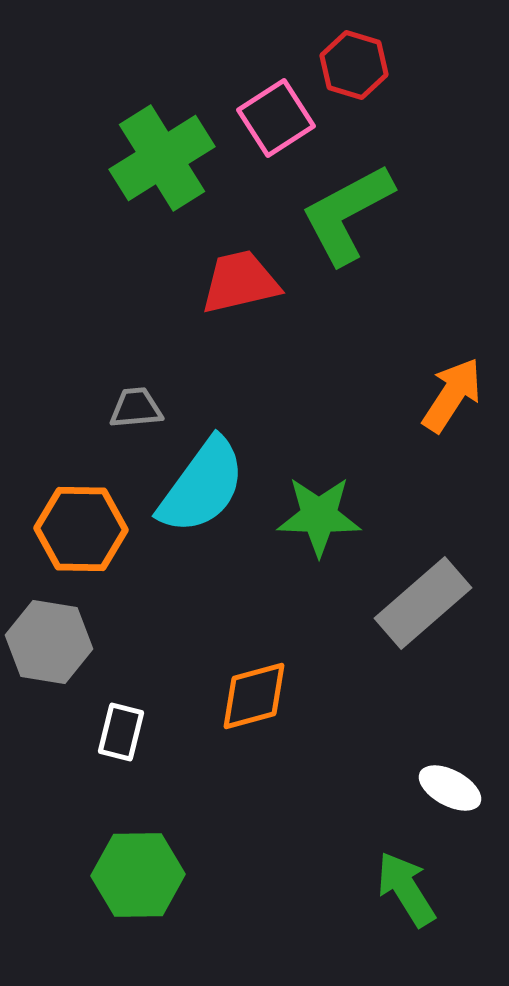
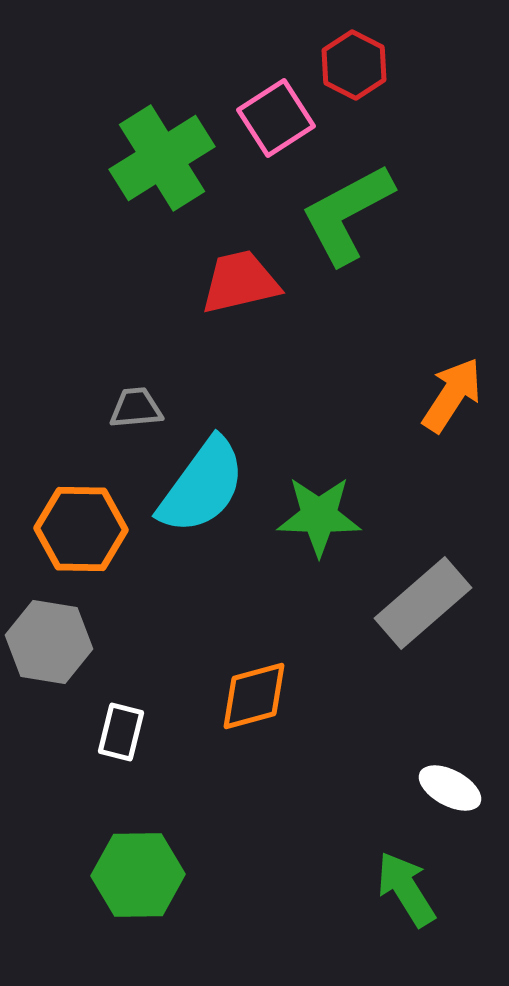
red hexagon: rotated 10 degrees clockwise
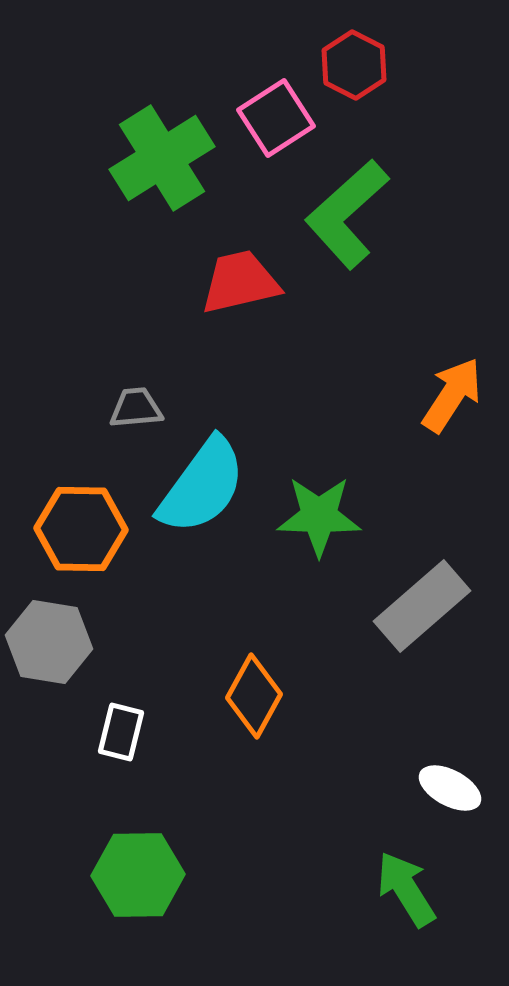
green L-shape: rotated 14 degrees counterclockwise
gray rectangle: moved 1 px left, 3 px down
orange diamond: rotated 46 degrees counterclockwise
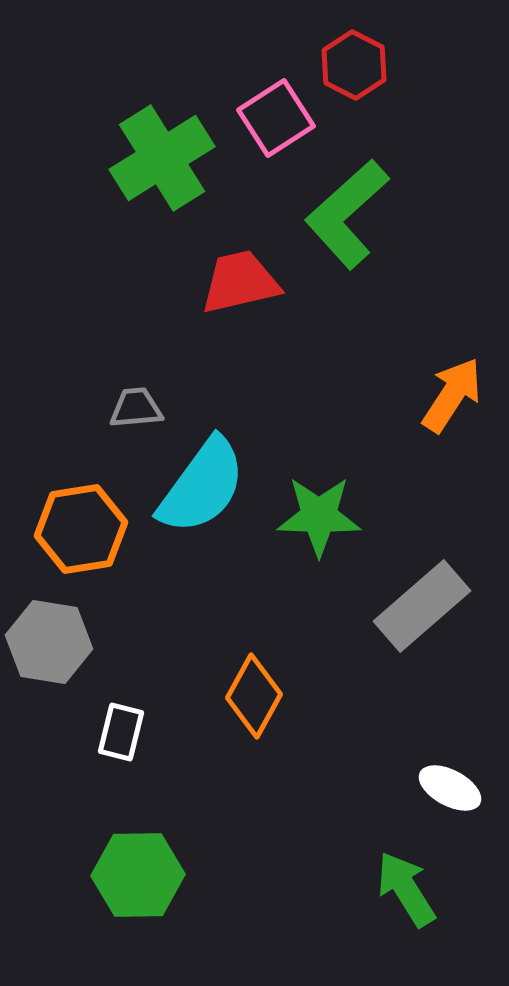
orange hexagon: rotated 10 degrees counterclockwise
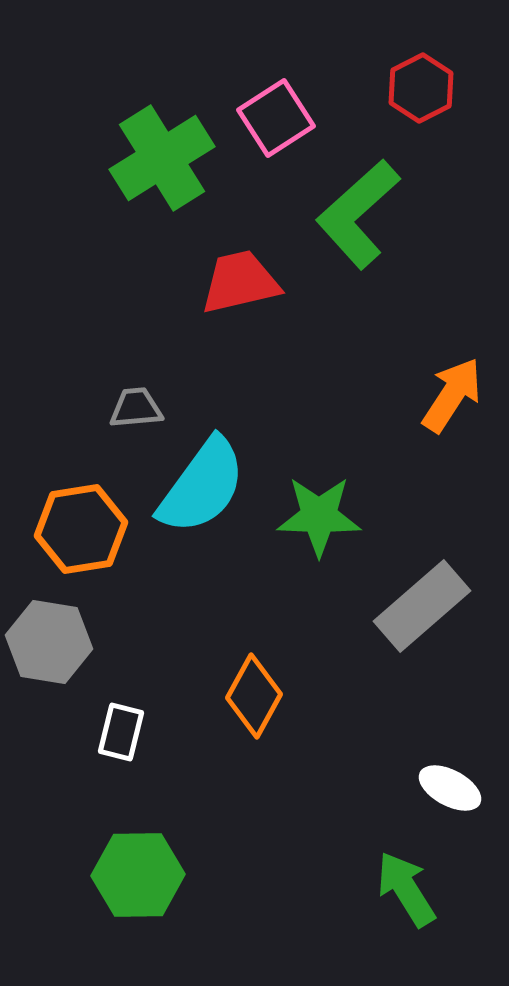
red hexagon: moved 67 px right, 23 px down; rotated 6 degrees clockwise
green L-shape: moved 11 px right
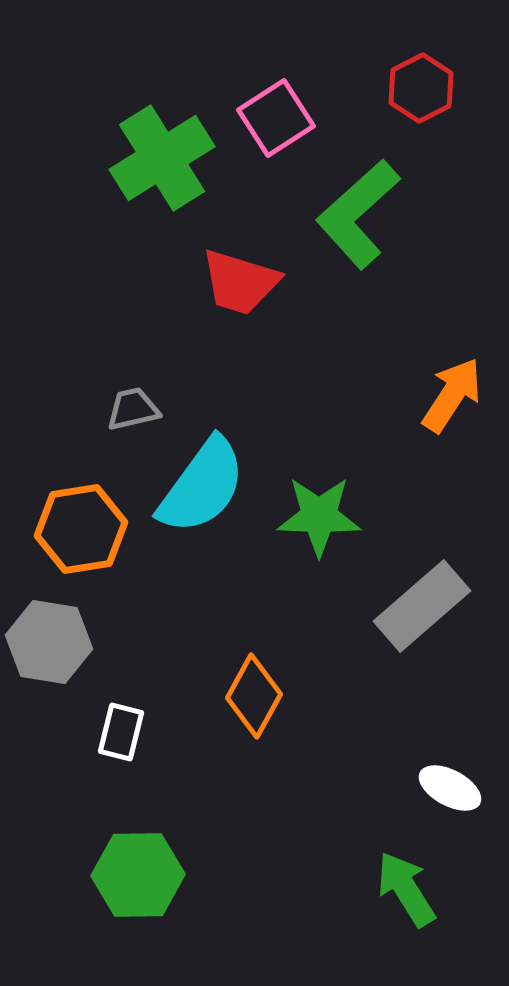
red trapezoid: rotated 150 degrees counterclockwise
gray trapezoid: moved 3 px left, 1 px down; rotated 8 degrees counterclockwise
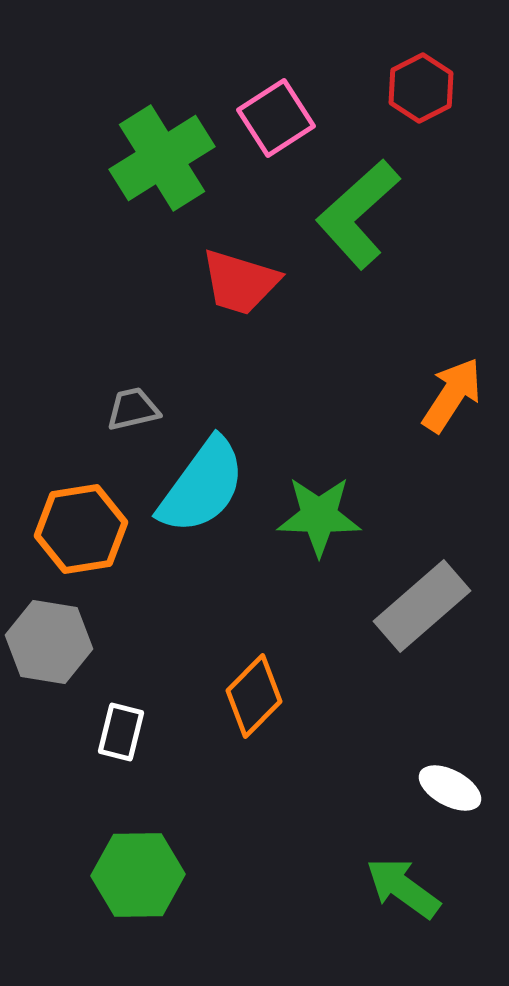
orange diamond: rotated 16 degrees clockwise
green arrow: moved 3 px left, 1 px up; rotated 22 degrees counterclockwise
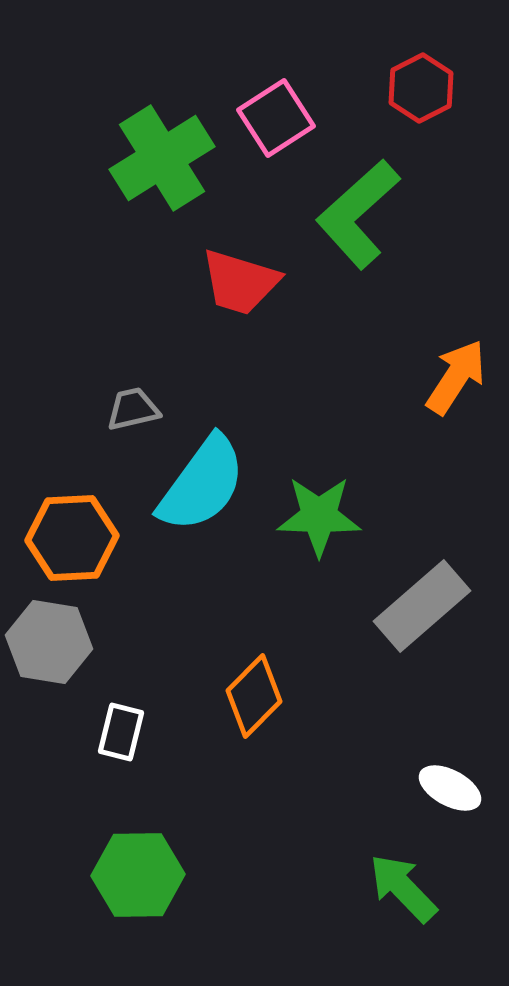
orange arrow: moved 4 px right, 18 px up
cyan semicircle: moved 2 px up
orange hexagon: moved 9 px left, 9 px down; rotated 6 degrees clockwise
green arrow: rotated 10 degrees clockwise
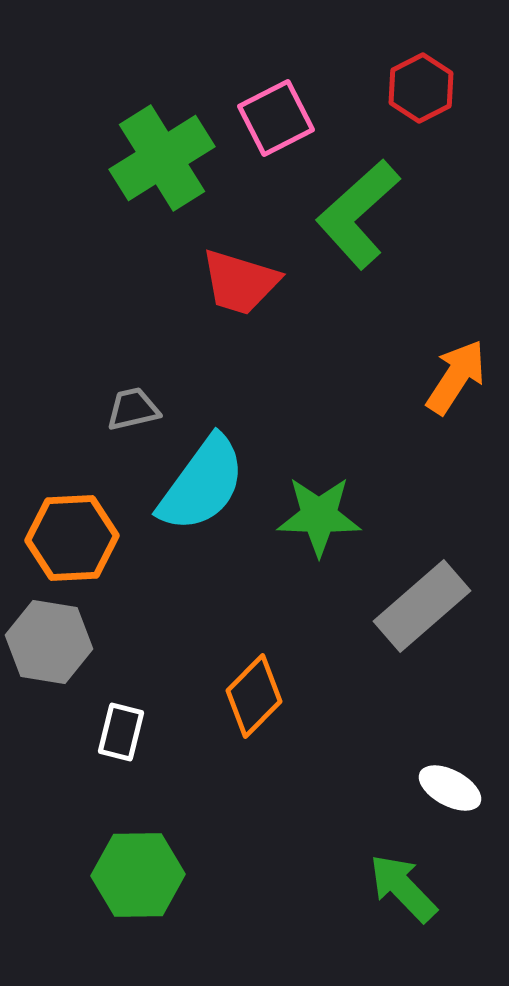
pink square: rotated 6 degrees clockwise
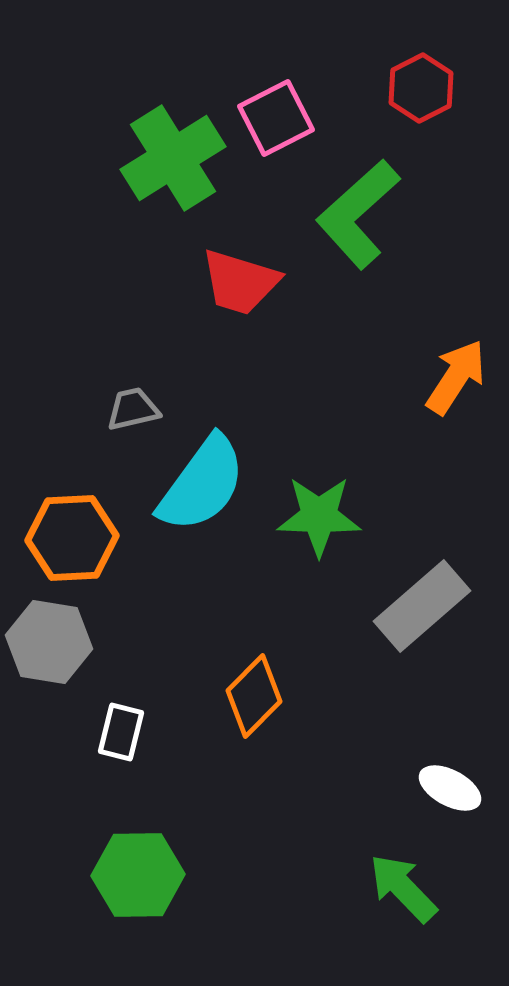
green cross: moved 11 px right
